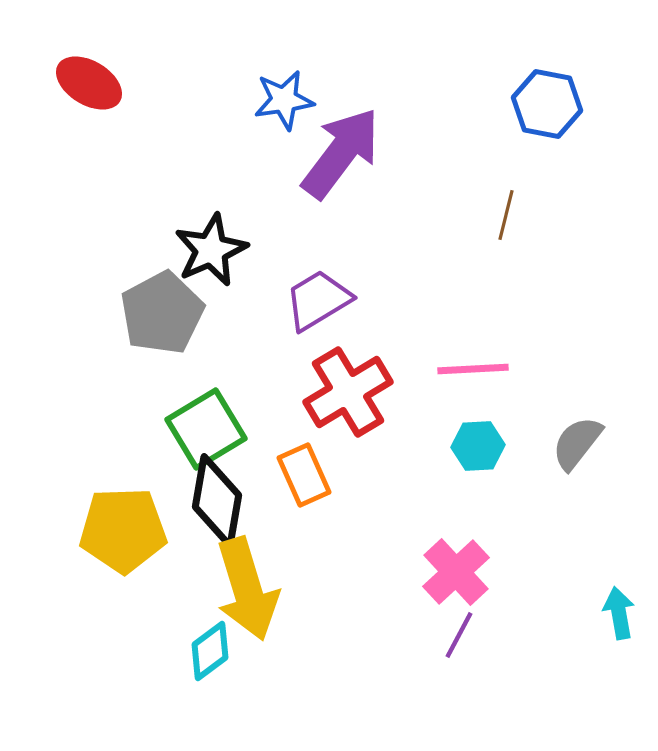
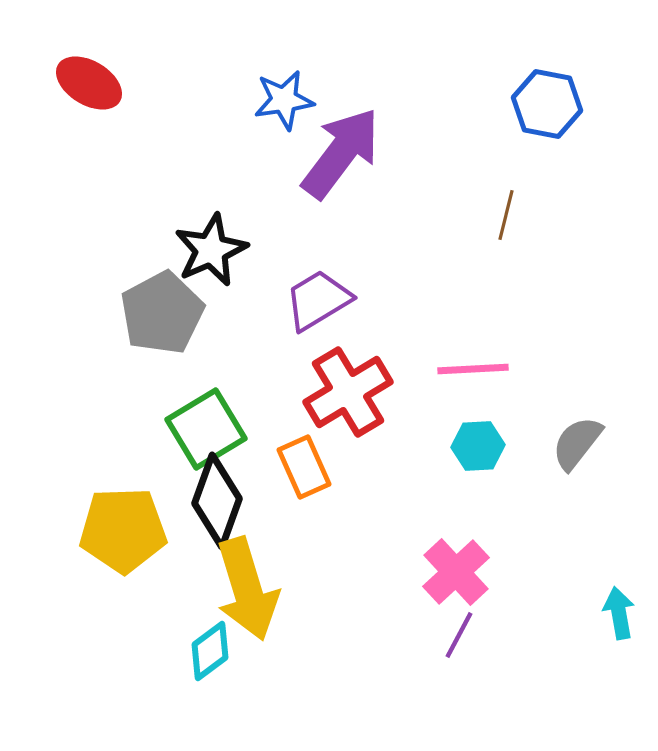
orange rectangle: moved 8 px up
black diamond: rotated 10 degrees clockwise
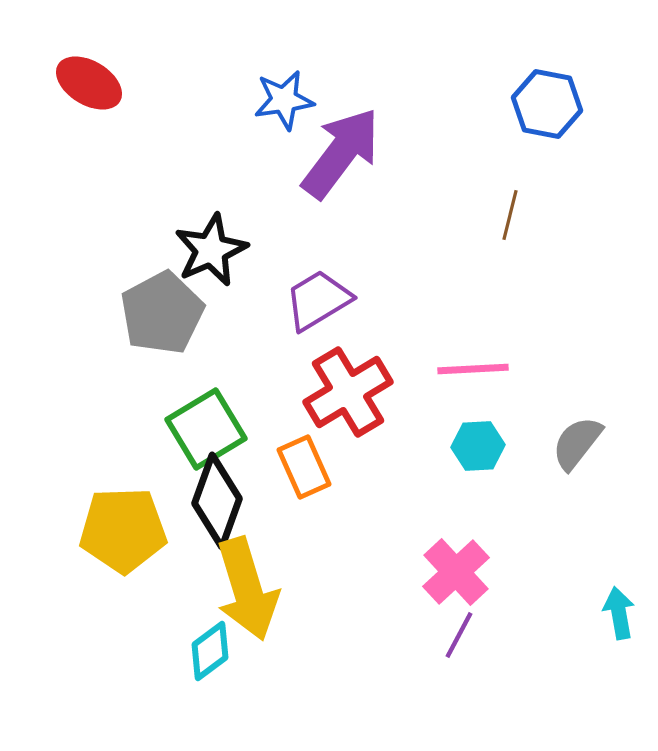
brown line: moved 4 px right
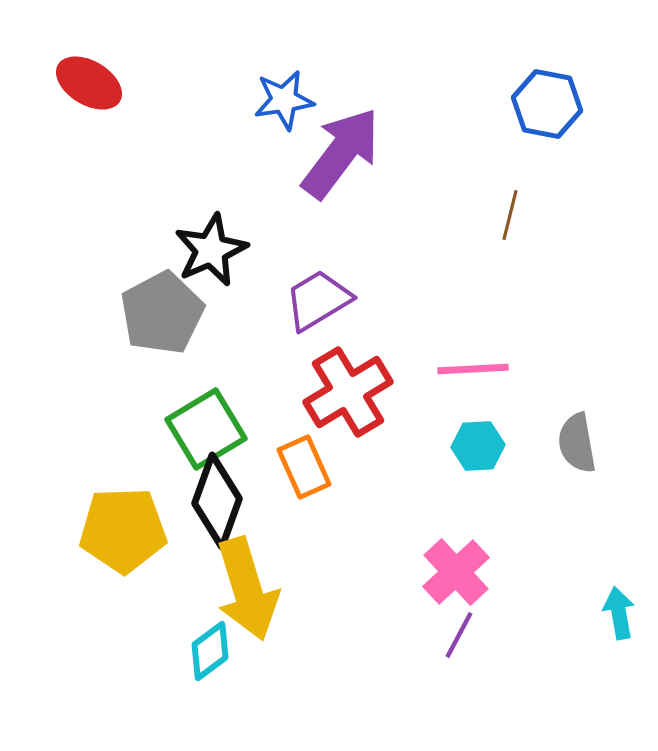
gray semicircle: rotated 48 degrees counterclockwise
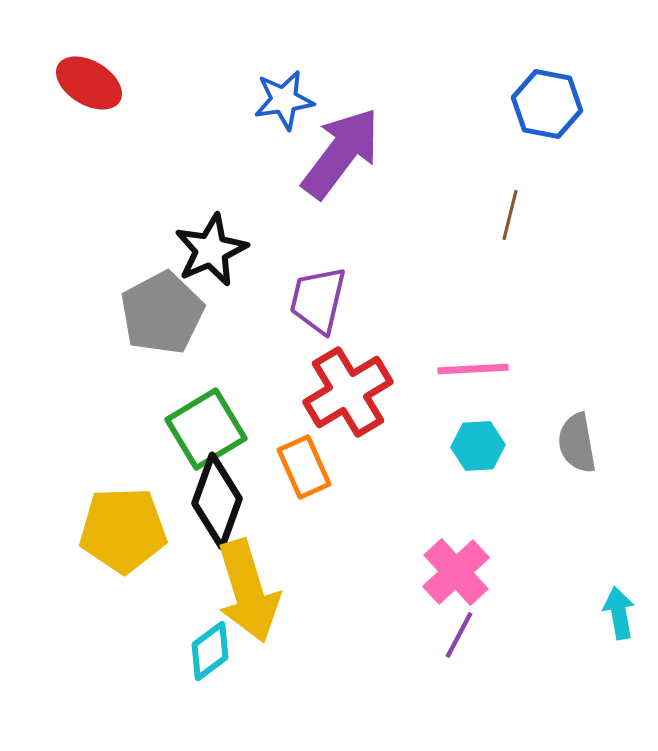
purple trapezoid: rotated 46 degrees counterclockwise
yellow arrow: moved 1 px right, 2 px down
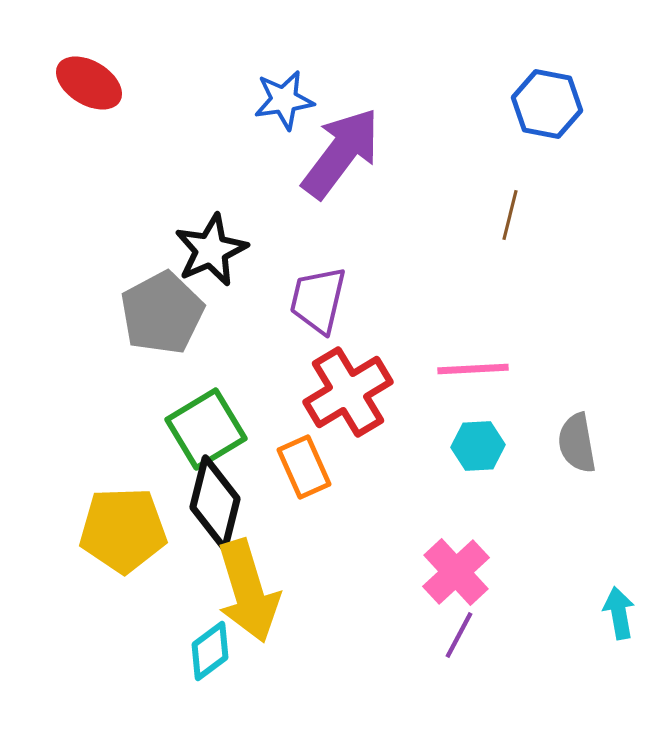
black diamond: moved 2 px left, 2 px down; rotated 6 degrees counterclockwise
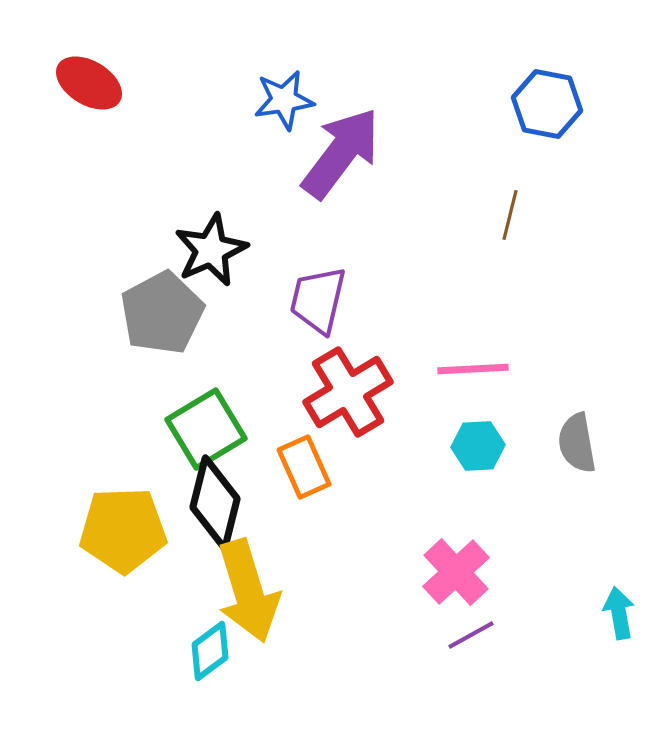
purple line: moved 12 px right; rotated 33 degrees clockwise
